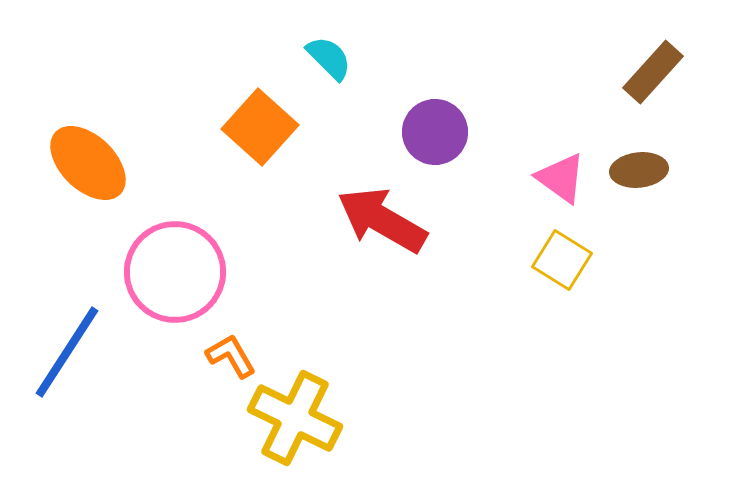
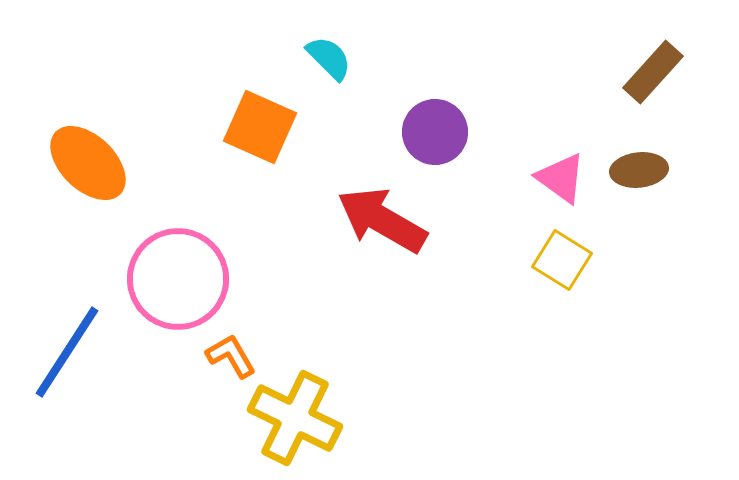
orange square: rotated 18 degrees counterclockwise
pink circle: moved 3 px right, 7 px down
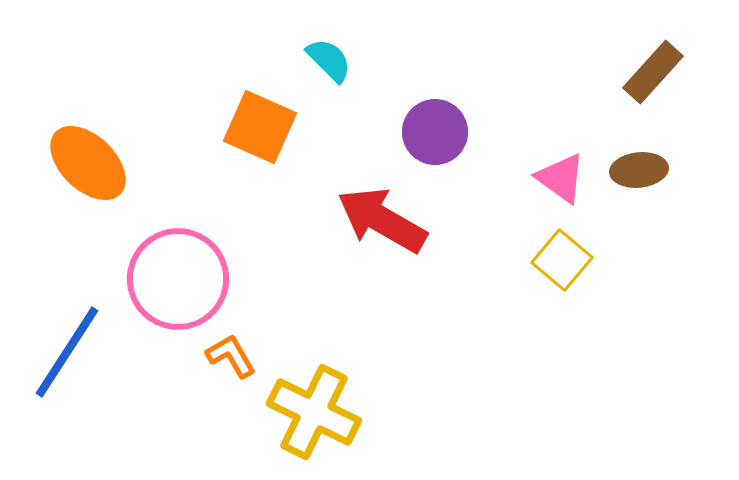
cyan semicircle: moved 2 px down
yellow square: rotated 8 degrees clockwise
yellow cross: moved 19 px right, 6 px up
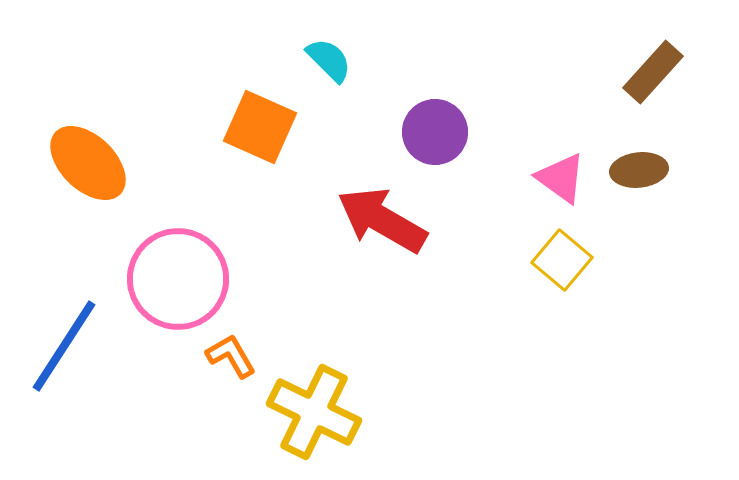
blue line: moved 3 px left, 6 px up
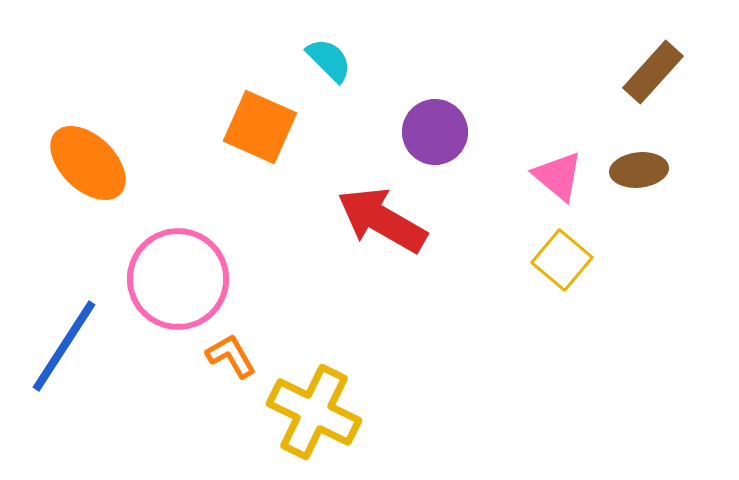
pink triangle: moved 3 px left, 2 px up; rotated 4 degrees clockwise
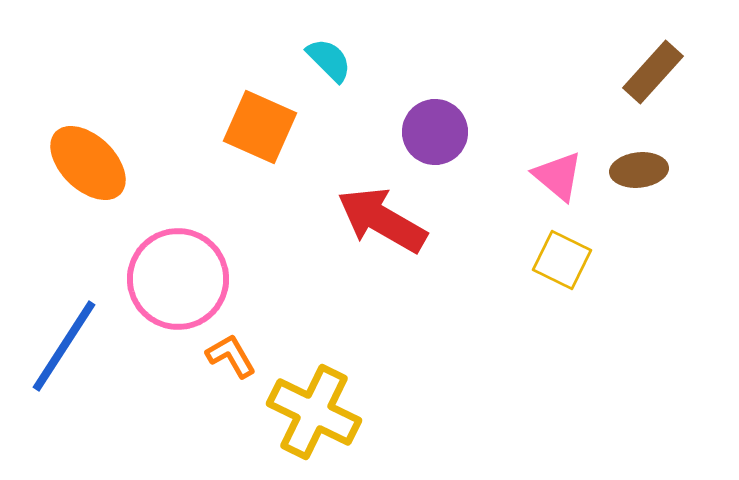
yellow square: rotated 14 degrees counterclockwise
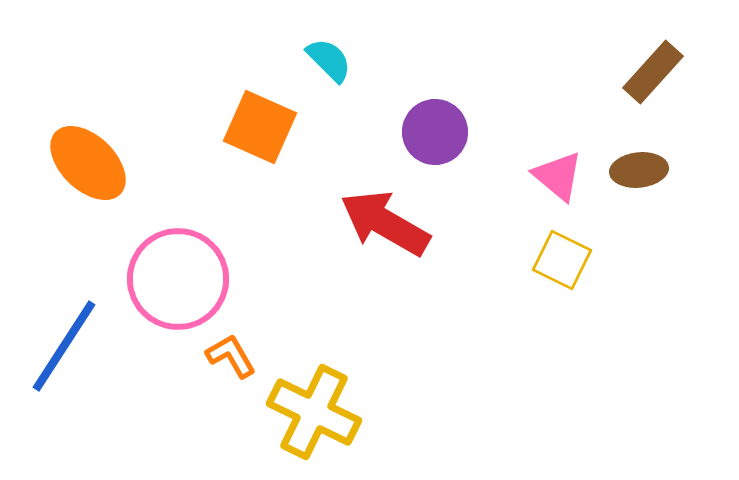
red arrow: moved 3 px right, 3 px down
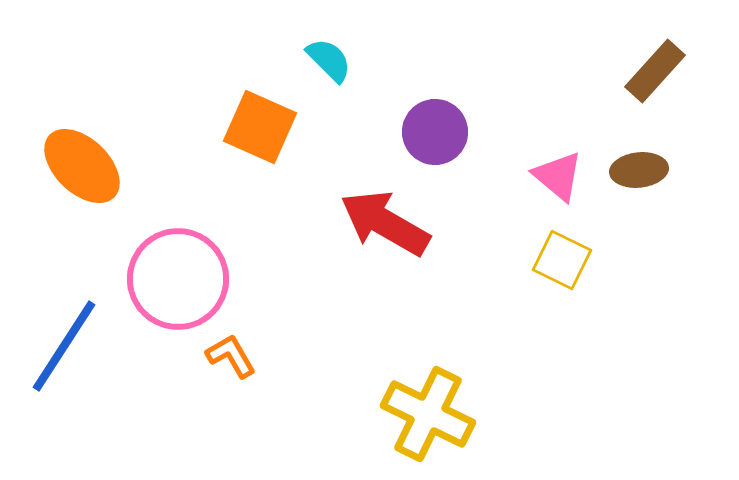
brown rectangle: moved 2 px right, 1 px up
orange ellipse: moved 6 px left, 3 px down
yellow cross: moved 114 px right, 2 px down
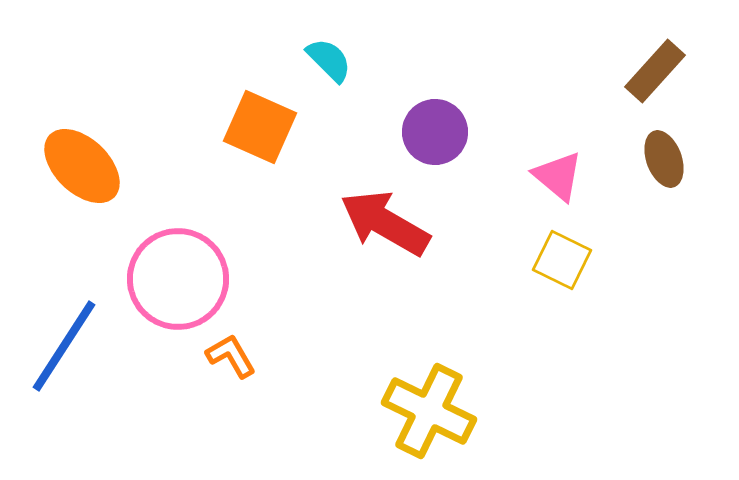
brown ellipse: moved 25 px right, 11 px up; rotated 76 degrees clockwise
yellow cross: moved 1 px right, 3 px up
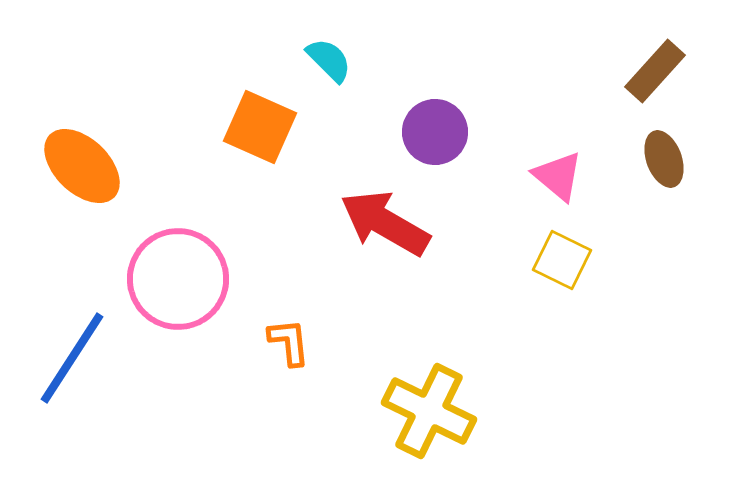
blue line: moved 8 px right, 12 px down
orange L-shape: moved 58 px right, 14 px up; rotated 24 degrees clockwise
